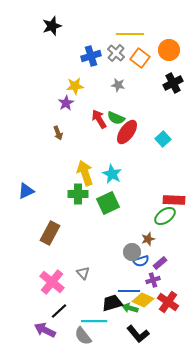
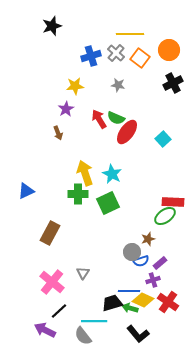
purple star: moved 6 px down
red rectangle: moved 1 px left, 2 px down
gray triangle: rotated 16 degrees clockwise
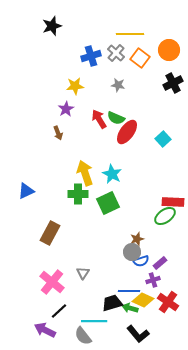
brown star: moved 11 px left
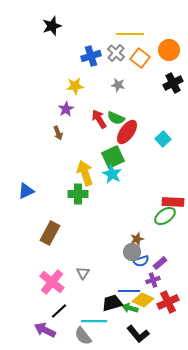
green square: moved 5 px right, 46 px up
red cross: rotated 30 degrees clockwise
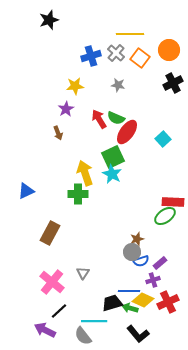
black star: moved 3 px left, 6 px up
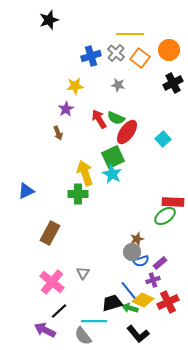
blue line: rotated 50 degrees clockwise
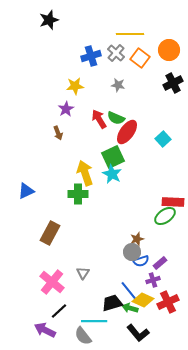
black L-shape: moved 1 px up
